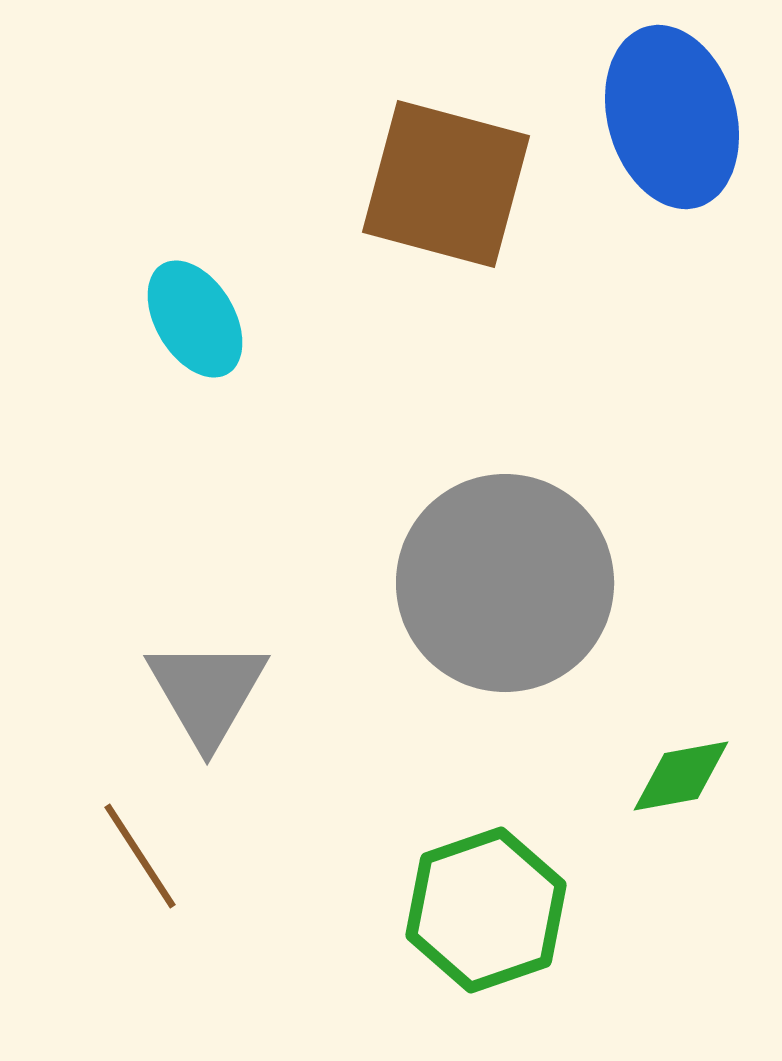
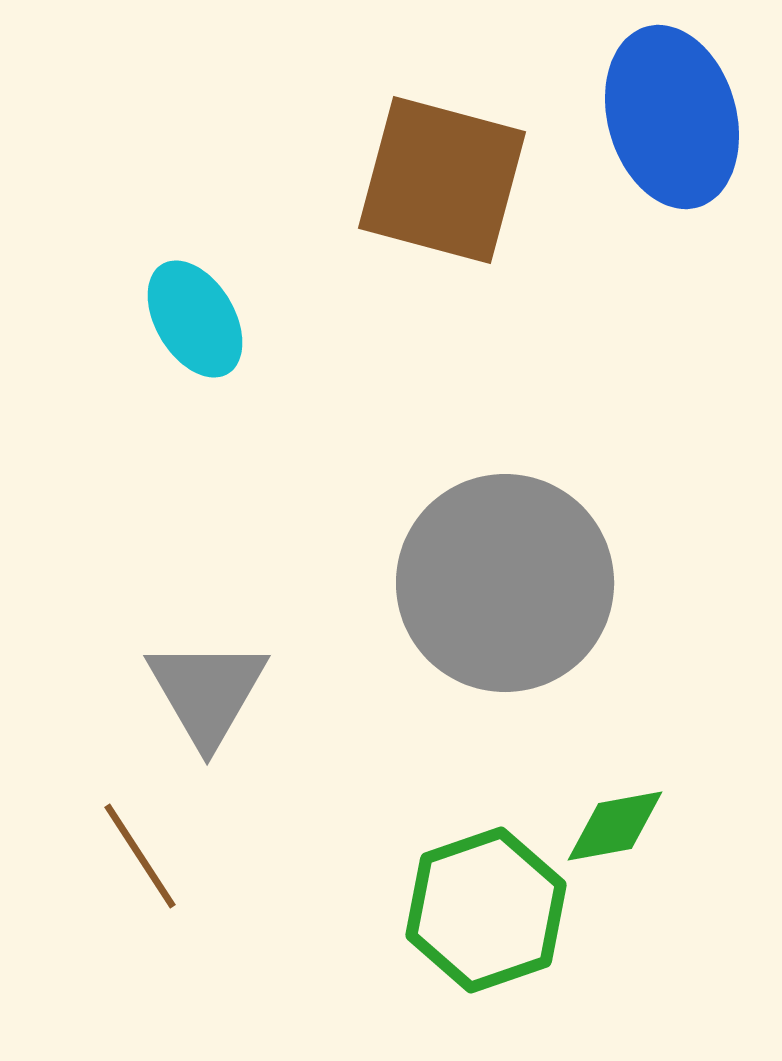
brown square: moved 4 px left, 4 px up
green diamond: moved 66 px left, 50 px down
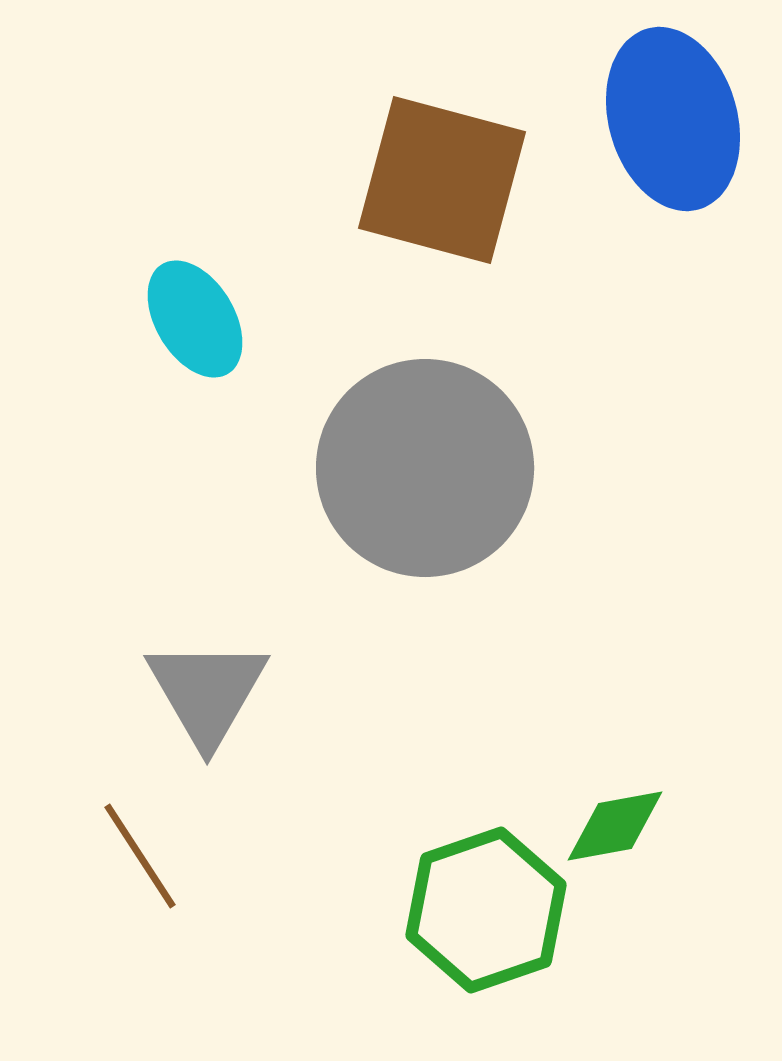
blue ellipse: moved 1 px right, 2 px down
gray circle: moved 80 px left, 115 px up
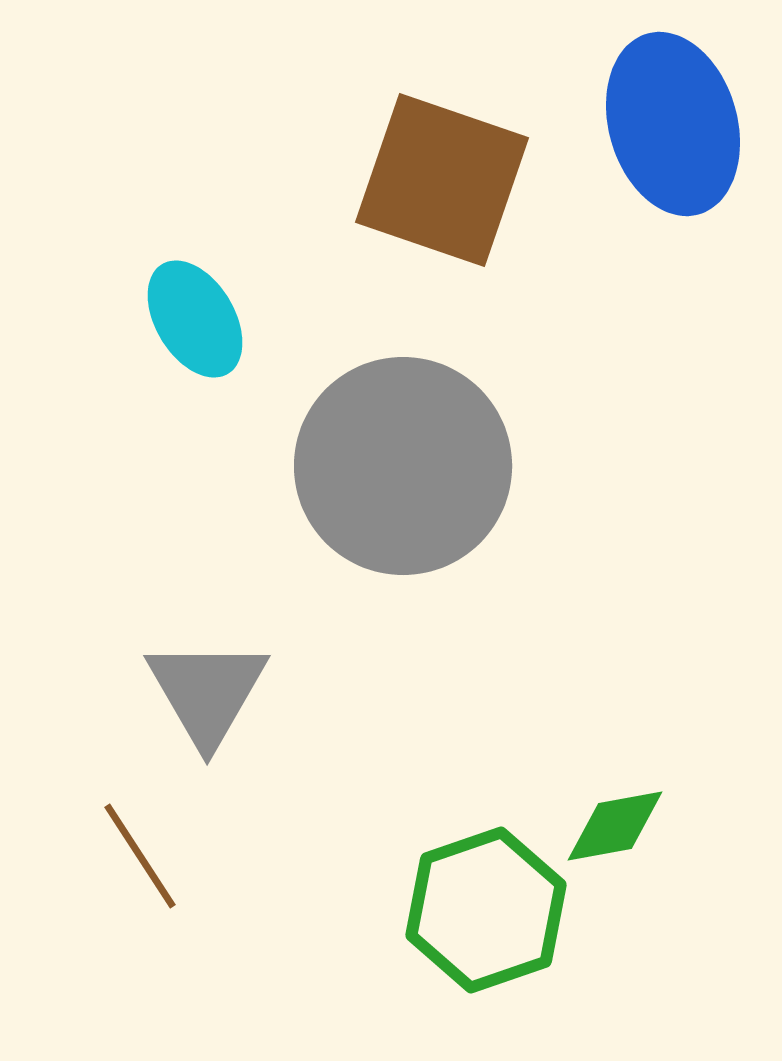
blue ellipse: moved 5 px down
brown square: rotated 4 degrees clockwise
gray circle: moved 22 px left, 2 px up
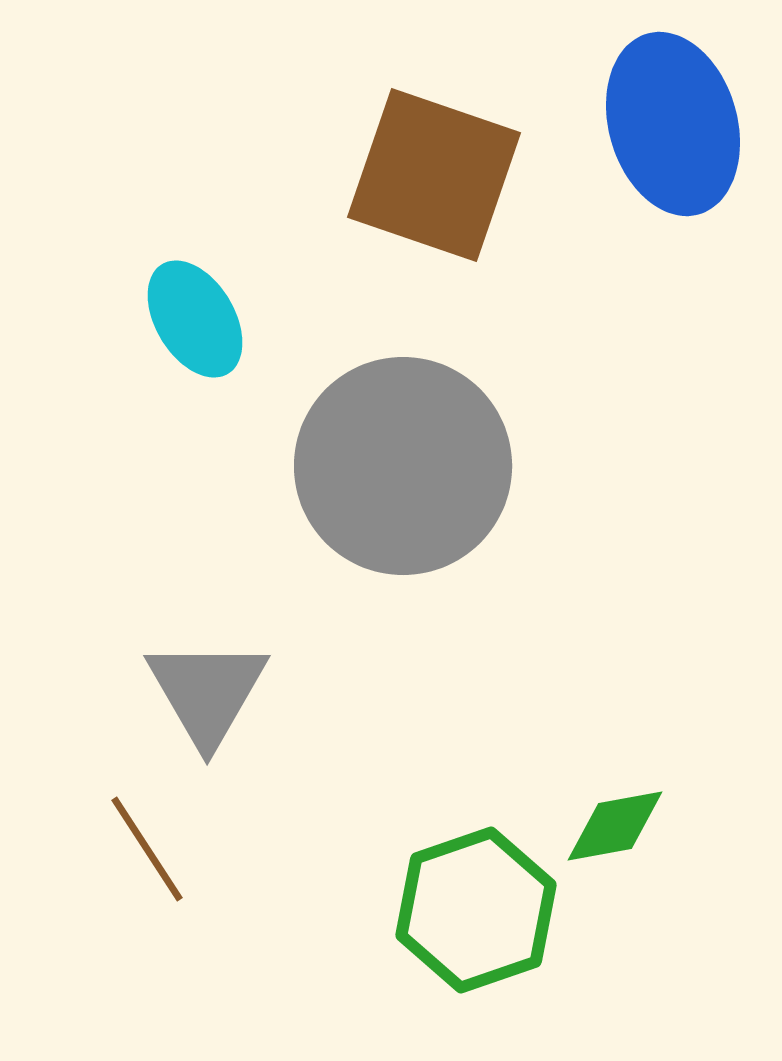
brown square: moved 8 px left, 5 px up
brown line: moved 7 px right, 7 px up
green hexagon: moved 10 px left
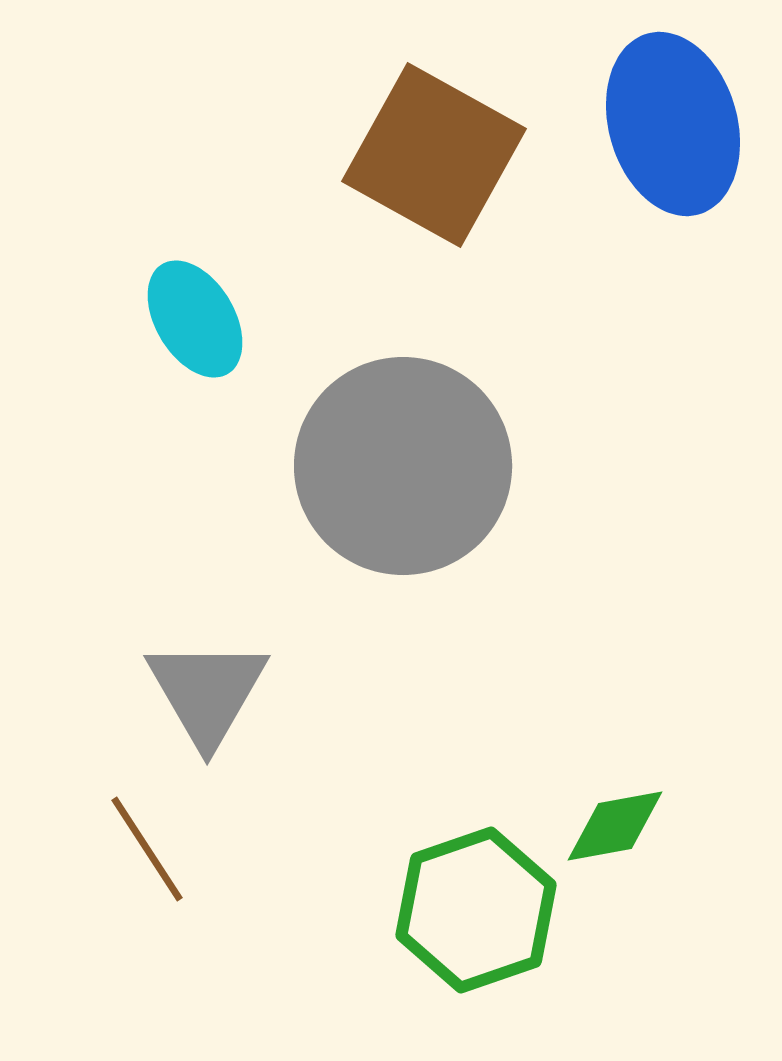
brown square: moved 20 px up; rotated 10 degrees clockwise
